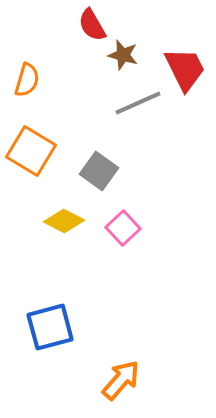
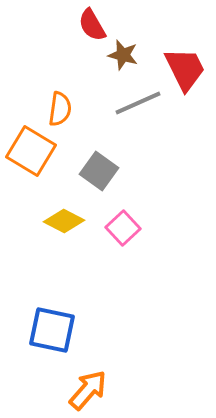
orange semicircle: moved 33 px right, 29 px down; rotated 8 degrees counterclockwise
blue square: moved 2 px right, 3 px down; rotated 27 degrees clockwise
orange arrow: moved 33 px left, 10 px down
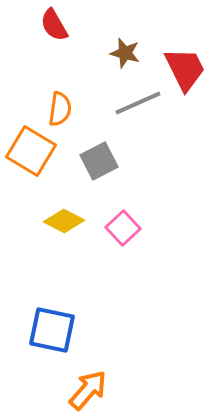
red semicircle: moved 38 px left
brown star: moved 2 px right, 2 px up
gray square: moved 10 px up; rotated 27 degrees clockwise
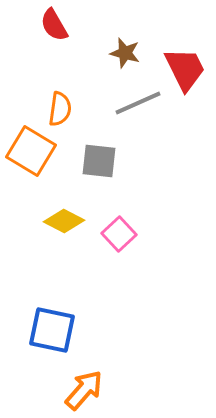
gray square: rotated 33 degrees clockwise
pink square: moved 4 px left, 6 px down
orange arrow: moved 4 px left
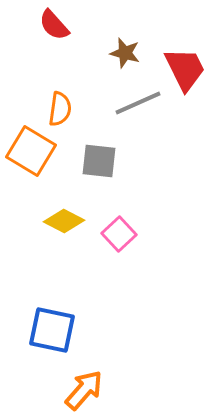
red semicircle: rotated 12 degrees counterclockwise
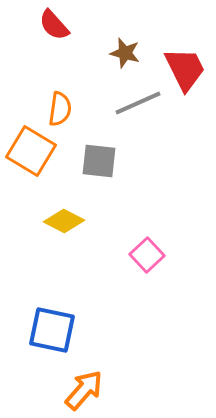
pink square: moved 28 px right, 21 px down
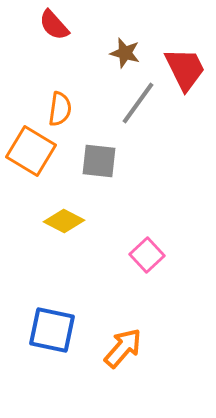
gray line: rotated 30 degrees counterclockwise
orange arrow: moved 39 px right, 42 px up
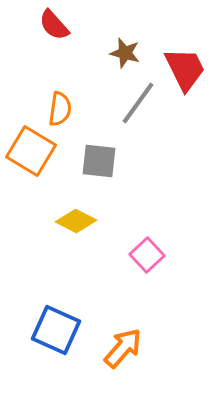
yellow diamond: moved 12 px right
blue square: moved 4 px right; rotated 12 degrees clockwise
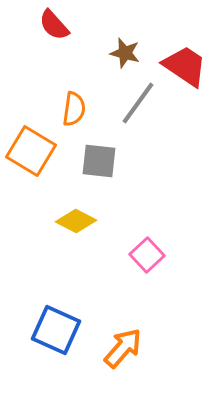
red trapezoid: moved 3 px up; rotated 30 degrees counterclockwise
orange semicircle: moved 14 px right
